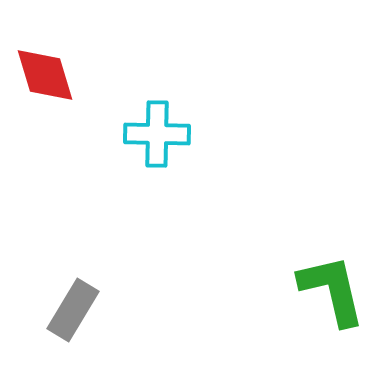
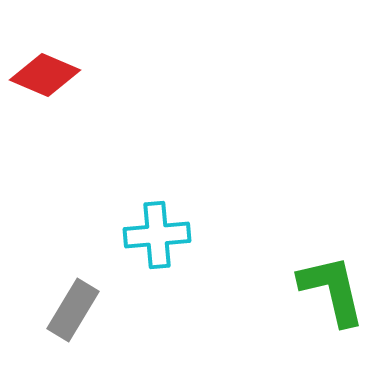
red diamond: rotated 50 degrees counterclockwise
cyan cross: moved 101 px down; rotated 6 degrees counterclockwise
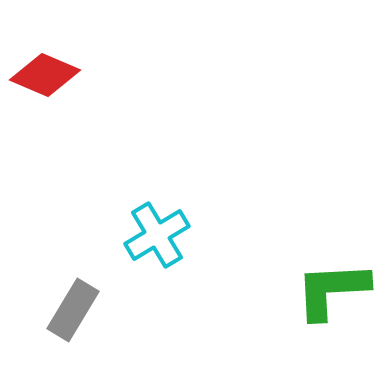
cyan cross: rotated 26 degrees counterclockwise
green L-shape: rotated 80 degrees counterclockwise
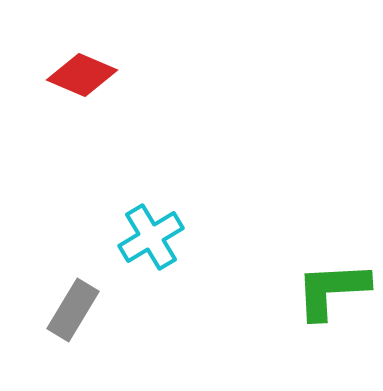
red diamond: moved 37 px right
cyan cross: moved 6 px left, 2 px down
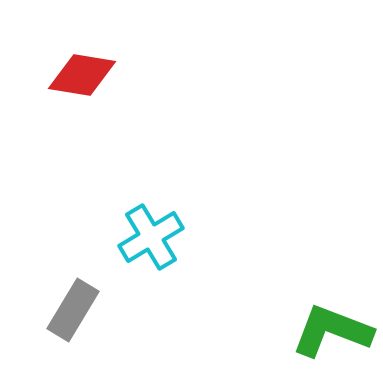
red diamond: rotated 14 degrees counterclockwise
green L-shape: moved 41 px down; rotated 24 degrees clockwise
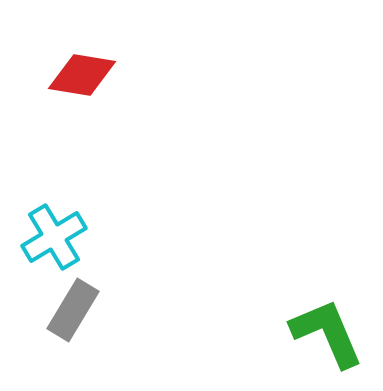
cyan cross: moved 97 px left
green L-shape: moved 5 px left, 2 px down; rotated 46 degrees clockwise
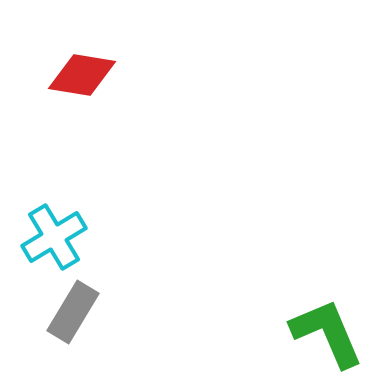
gray rectangle: moved 2 px down
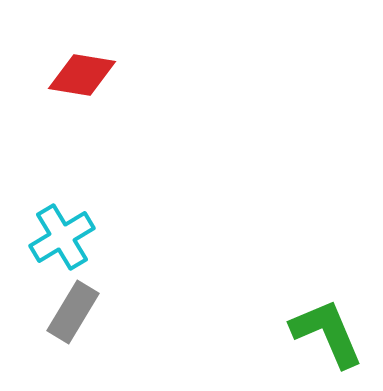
cyan cross: moved 8 px right
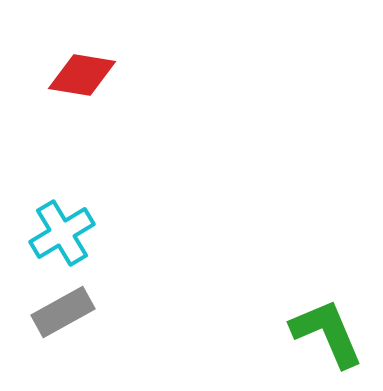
cyan cross: moved 4 px up
gray rectangle: moved 10 px left; rotated 30 degrees clockwise
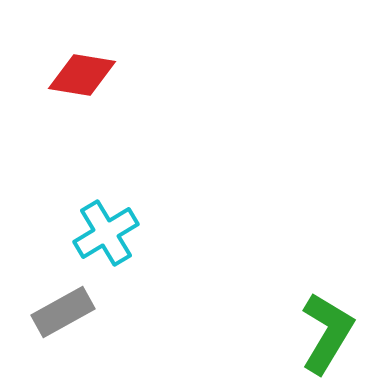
cyan cross: moved 44 px right
green L-shape: rotated 54 degrees clockwise
